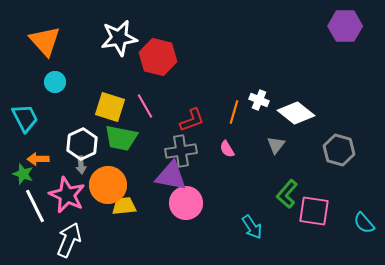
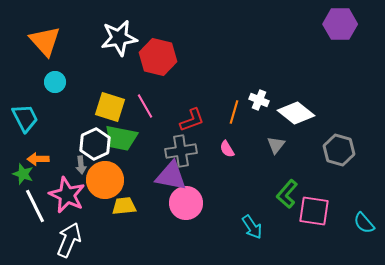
purple hexagon: moved 5 px left, 2 px up
white hexagon: moved 13 px right
orange circle: moved 3 px left, 5 px up
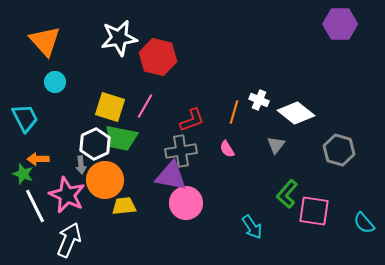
pink line: rotated 60 degrees clockwise
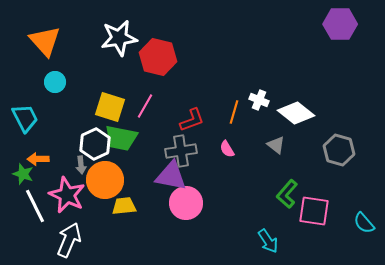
gray triangle: rotated 30 degrees counterclockwise
cyan arrow: moved 16 px right, 14 px down
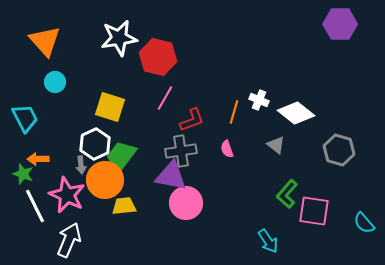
pink line: moved 20 px right, 8 px up
green trapezoid: moved 18 px down; rotated 116 degrees clockwise
pink semicircle: rotated 12 degrees clockwise
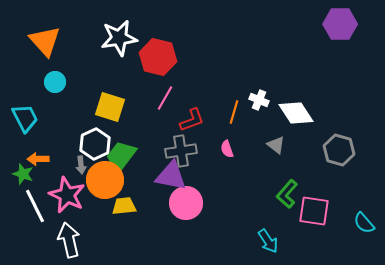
white diamond: rotated 18 degrees clockwise
white arrow: rotated 36 degrees counterclockwise
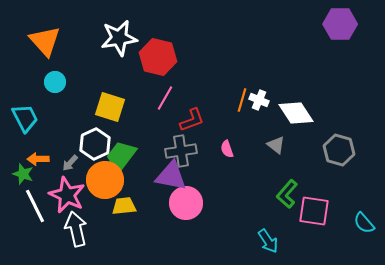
orange line: moved 8 px right, 12 px up
gray arrow: moved 11 px left, 2 px up; rotated 48 degrees clockwise
white arrow: moved 7 px right, 11 px up
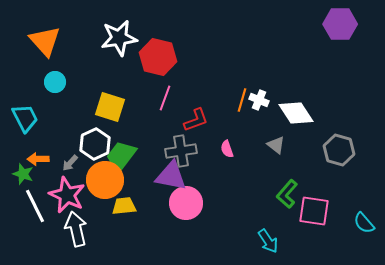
pink line: rotated 10 degrees counterclockwise
red L-shape: moved 4 px right
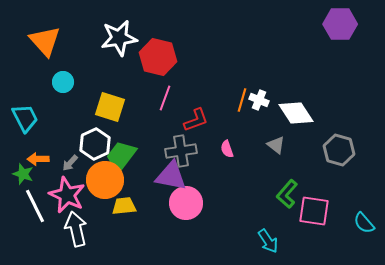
cyan circle: moved 8 px right
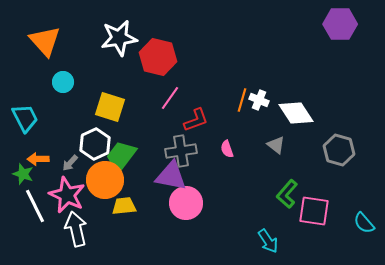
pink line: moved 5 px right; rotated 15 degrees clockwise
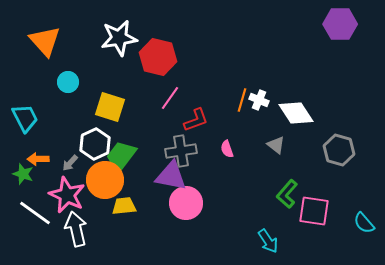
cyan circle: moved 5 px right
white line: moved 7 px down; rotated 28 degrees counterclockwise
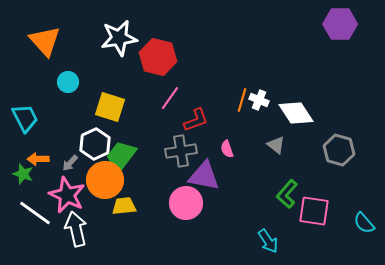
purple triangle: moved 33 px right
